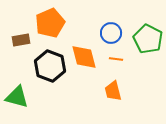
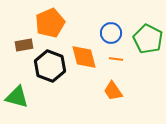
brown rectangle: moved 3 px right, 5 px down
orange trapezoid: rotated 20 degrees counterclockwise
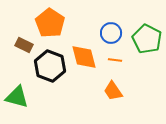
orange pentagon: rotated 16 degrees counterclockwise
green pentagon: moved 1 px left
brown rectangle: rotated 36 degrees clockwise
orange line: moved 1 px left, 1 px down
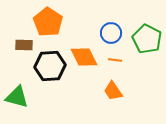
orange pentagon: moved 2 px left, 1 px up
brown rectangle: rotated 24 degrees counterclockwise
orange diamond: rotated 12 degrees counterclockwise
black hexagon: rotated 24 degrees counterclockwise
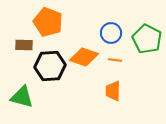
orange pentagon: rotated 12 degrees counterclockwise
orange diamond: rotated 44 degrees counterclockwise
orange trapezoid: rotated 35 degrees clockwise
green triangle: moved 5 px right
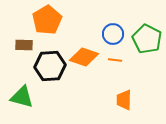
orange pentagon: moved 1 px left, 2 px up; rotated 20 degrees clockwise
blue circle: moved 2 px right, 1 px down
orange trapezoid: moved 11 px right, 9 px down
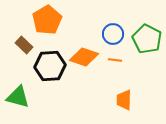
brown rectangle: rotated 42 degrees clockwise
green triangle: moved 4 px left
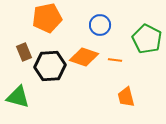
orange pentagon: moved 2 px up; rotated 20 degrees clockwise
blue circle: moved 13 px left, 9 px up
brown rectangle: moved 7 px down; rotated 24 degrees clockwise
orange trapezoid: moved 2 px right, 3 px up; rotated 15 degrees counterclockwise
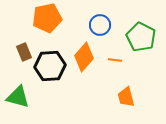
green pentagon: moved 6 px left, 2 px up
orange diamond: rotated 68 degrees counterclockwise
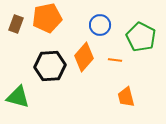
brown rectangle: moved 8 px left, 28 px up; rotated 42 degrees clockwise
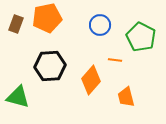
orange diamond: moved 7 px right, 23 px down
